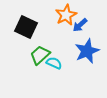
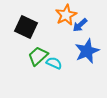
green trapezoid: moved 2 px left, 1 px down
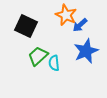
orange star: rotated 20 degrees counterclockwise
black square: moved 1 px up
blue star: moved 1 px left
cyan semicircle: rotated 119 degrees counterclockwise
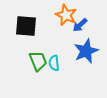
black square: rotated 20 degrees counterclockwise
green trapezoid: moved 5 px down; rotated 110 degrees clockwise
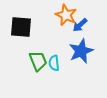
black square: moved 5 px left, 1 px down
blue star: moved 5 px left
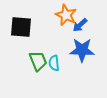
blue star: moved 1 px right, 1 px up; rotated 25 degrees clockwise
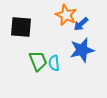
blue arrow: moved 1 px right, 1 px up
blue star: rotated 15 degrees counterclockwise
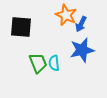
blue arrow: rotated 21 degrees counterclockwise
green trapezoid: moved 2 px down
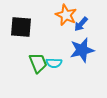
blue arrow: rotated 14 degrees clockwise
cyan semicircle: rotated 84 degrees counterclockwise
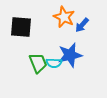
orange star: moved 2 px left, 2 px down
blue arrow: moved 1 px right, 1 px down
blue star: moved 12 px left, 5 px down
